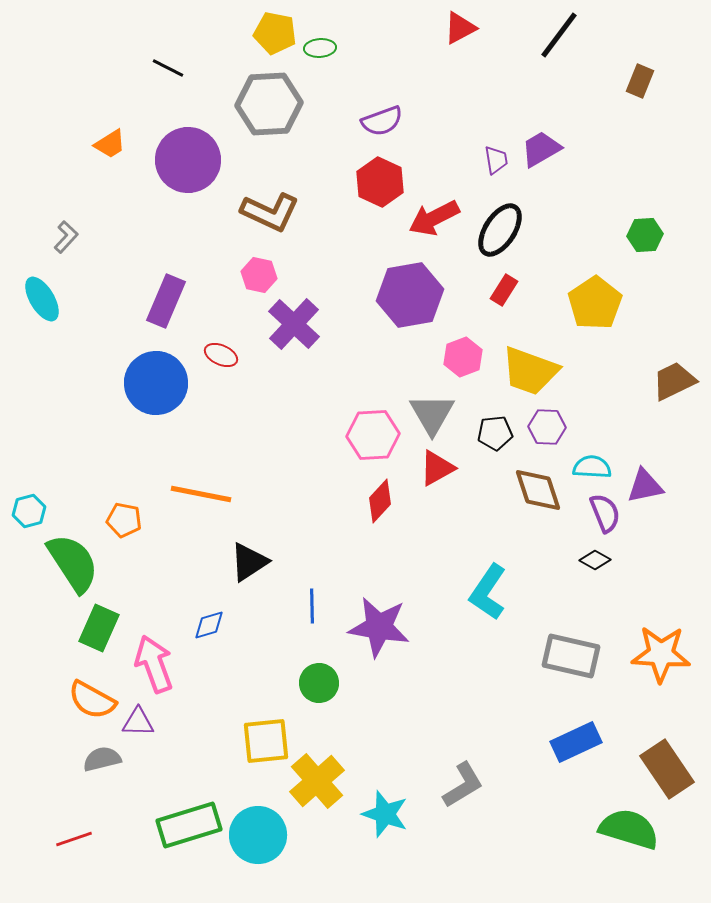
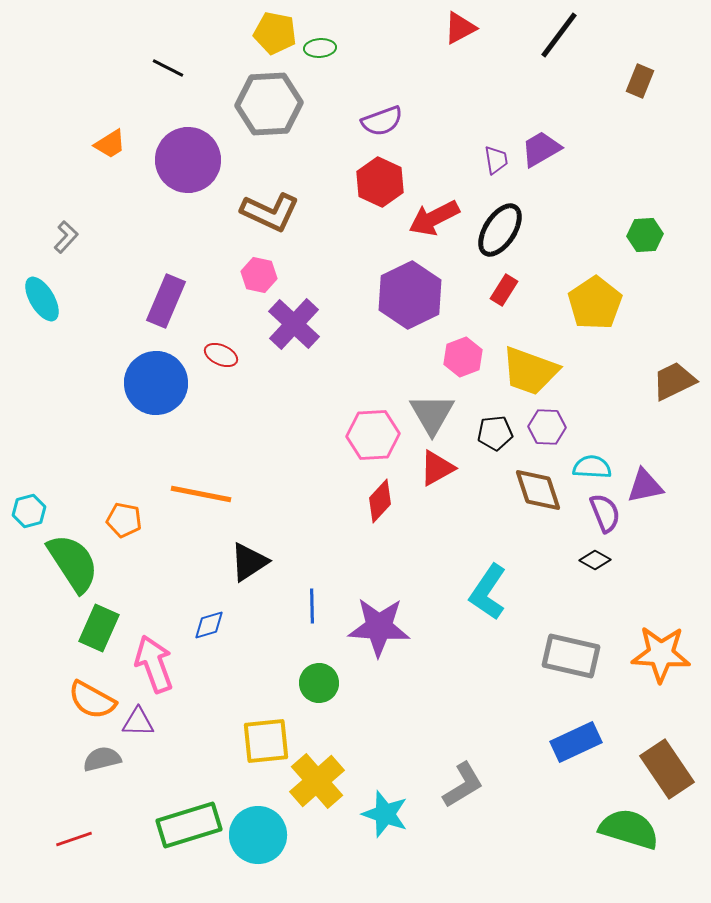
purple hexagon at (410, 295): rotated 16 degrees counterclockwise
purple star at (379, 627): rotated 6 degrees counterclockwise
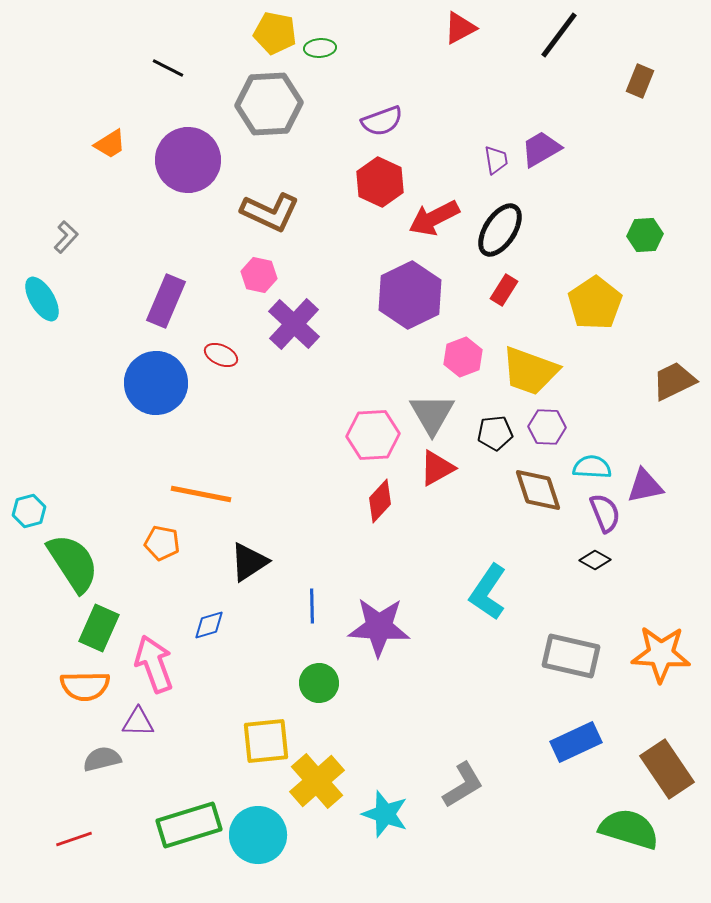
orange pentagon at (124, 520): moved 38 px right, 23 px down
orange semicircle at (92, 700): moved 7 px left, 14 px up; rotated 30 degrees counterclockwise
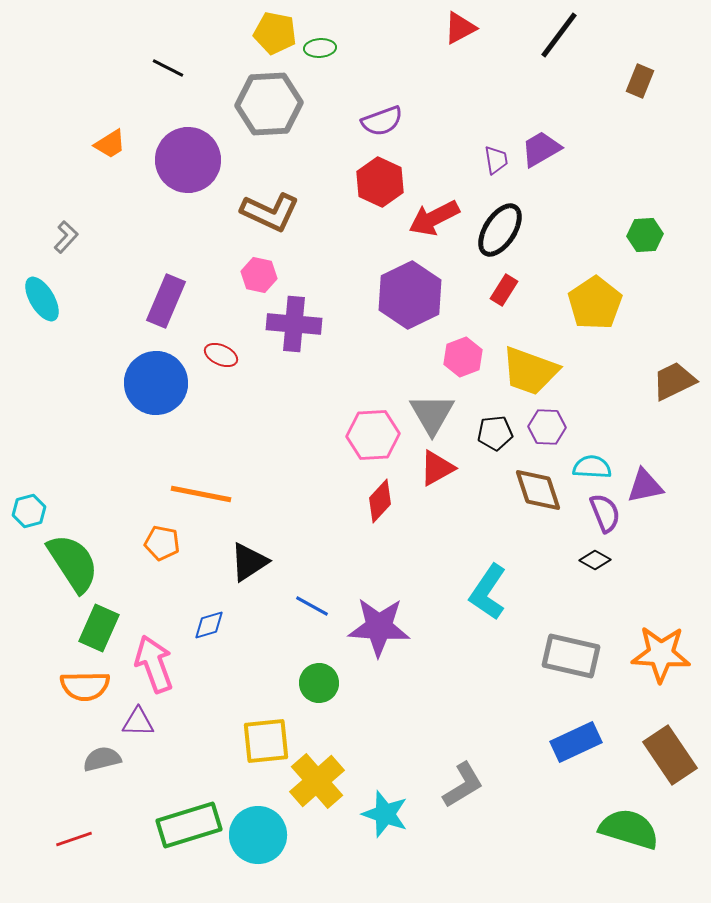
purple cross at (294, 324): rotated 38 degrees counterclockwise
blue line at (312, 606): rotated 60 degrees counterclockwise
brown rectangle at (667, 769): moved 3 px right, 14 px up
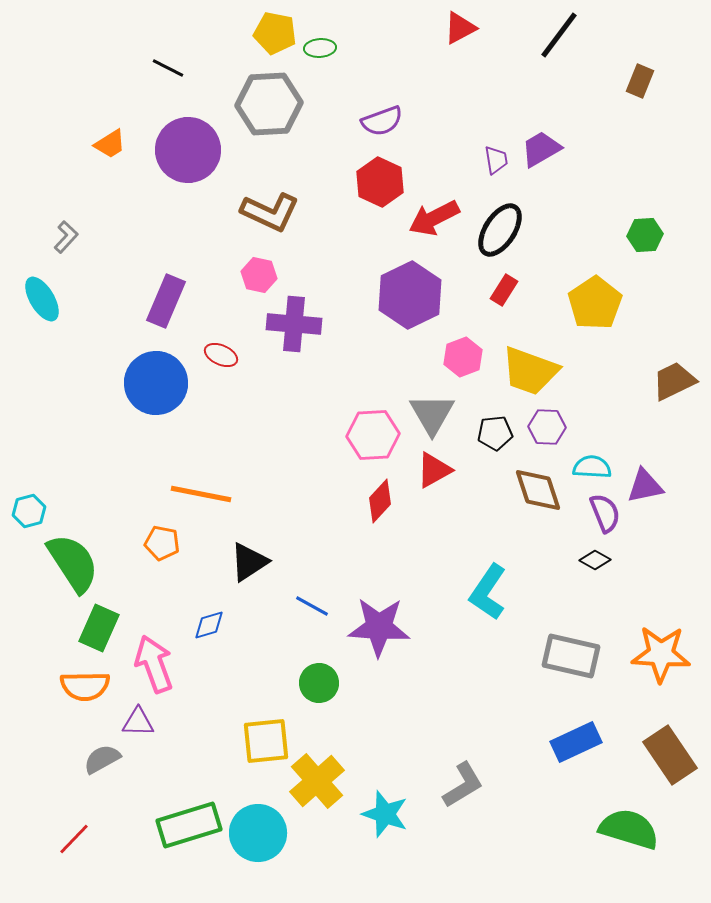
purple circle at (188, 160): moved 10 px up
red triangle at (437, 468): moved 3 px left, 2 px down
gray semicircle at (102, 759): rotated 15 degrees counterclockwise
cyan circle at (258, 835): moved 2 px up
red line at (74, 839): rotated 27 degrees counterclockwise
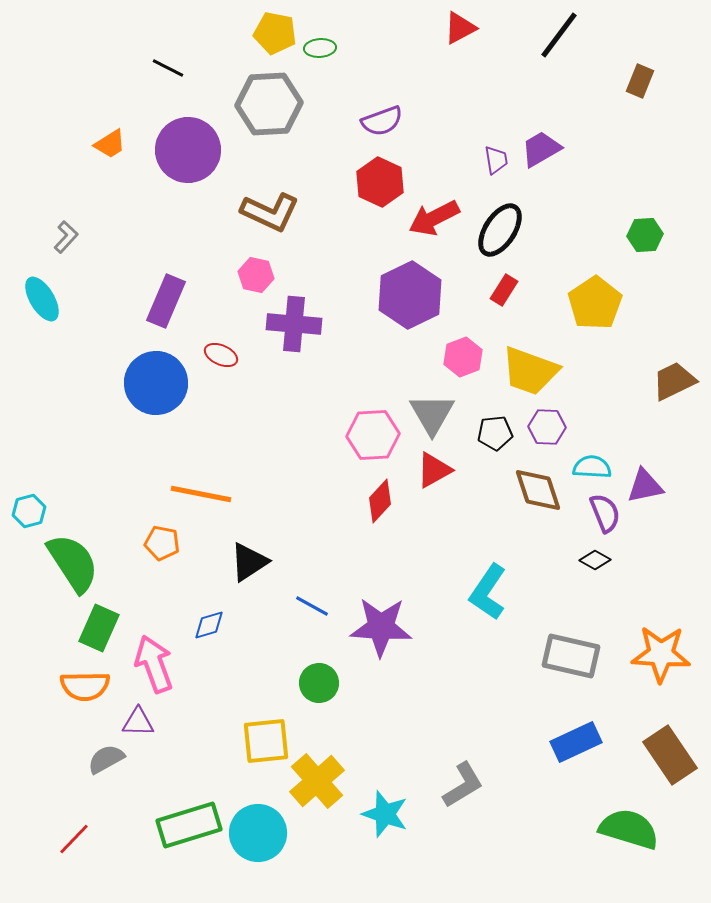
pink hexagon at (259, 275): moved 3 px left
purple star at (379, 627): moved 2 px right
gray semicircle at (102, 759): moved 4 px right
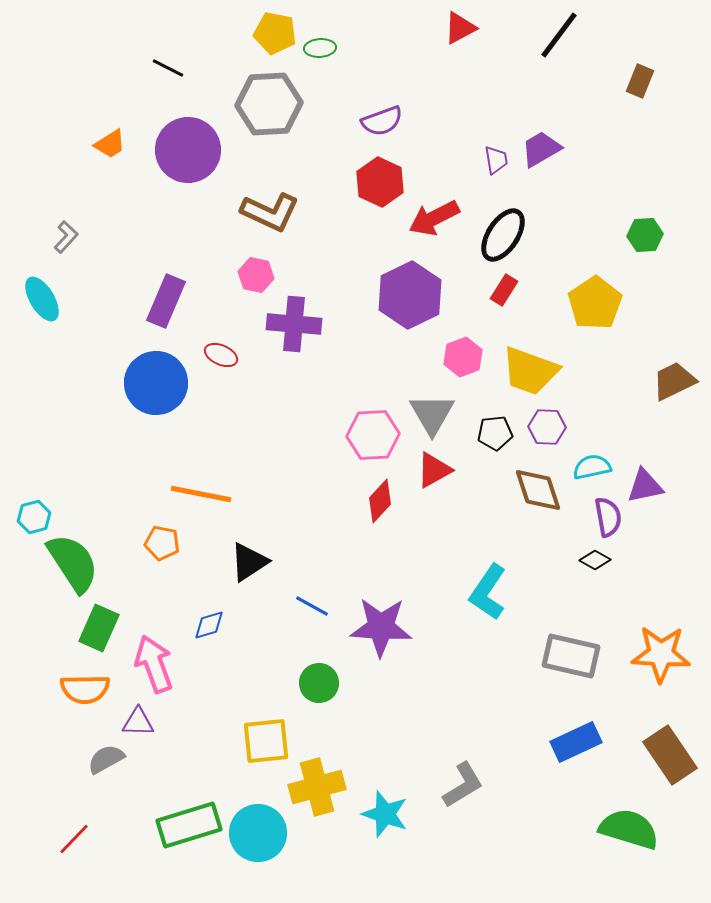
black ellipse at (500, 230): moved 3 px right, 5 px down
cyan semicircle at (592, 467): rotated 15 degrees counterclockwise
cyan hexagon at (29, 511): moved 5 px right, 6 px down
purple semicircle at (605, 513): moved 3 px right, 4 px down; rotated 12 degrees clockwise
orange semicircle at (85, 686): moved 3 px down
yellow cross at (317, 781): moved 6 px down; rotated 26 degrees clockwise
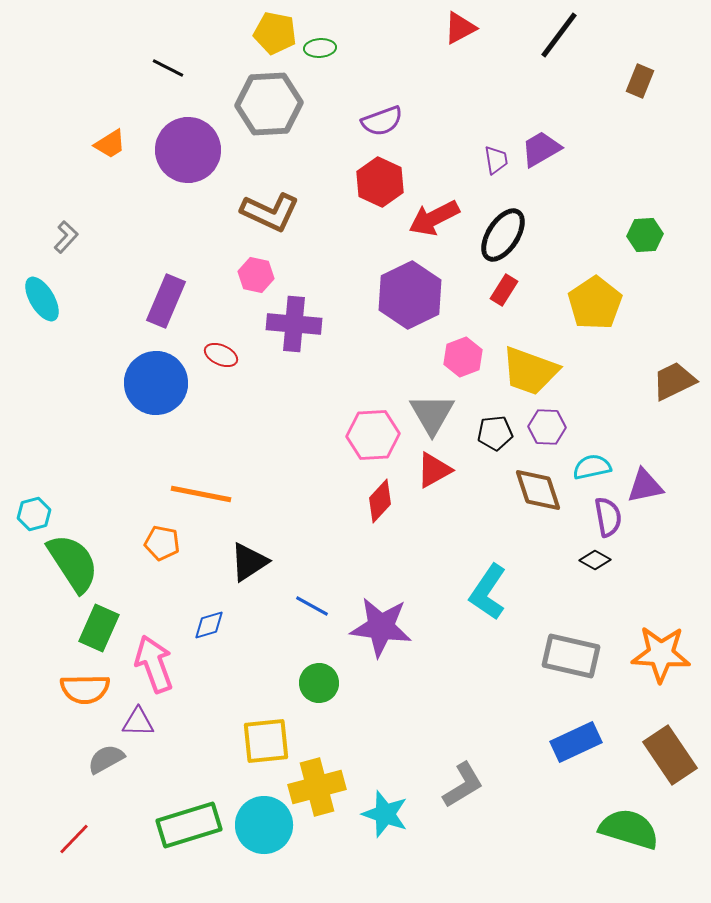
cyan hexagon at (34, 517): moved 3 px up
purple star at (381, 627): rotated 4 degrees clockwise
cyan circle at (258, 833): moved 6 px right, 8 px up
